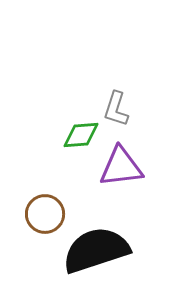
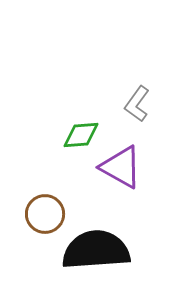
gray L-shape: moved 21 px right, 5 px up; rotated 18 degrees clockwise
purple triangle: rotated 36 degrees clockwise
black semicircle: rotated 14 degrees clockwise
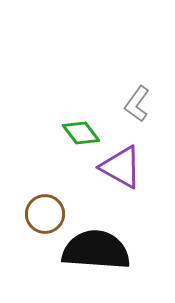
green diamond: moved 2 px up; rotated 57 degrees clockwise
black semicircle: rotated 8 degrees clockwise
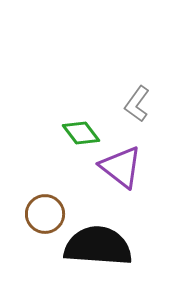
purple triangle: rotated 9 degrees clockwise
black semicircle: moved 2 px right, 4 px up
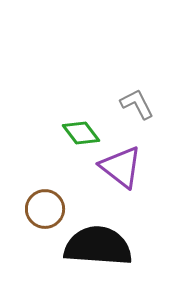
gray L-shape: rotated 117 degrees clockwise
brown circle: moved 5 px up
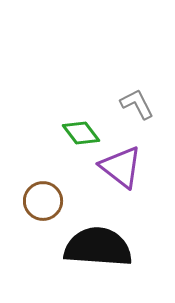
brown circle: moved 2 px left, 8 px up
black semicircle: moved 1 px down
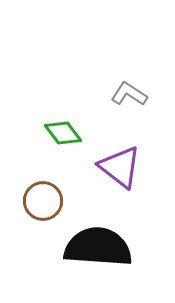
gray L-shape: moved 8 px left, 10 px up; rotated 30 degrees counterclockwise
green diamond: moved 18 px left
purple triangle: moved 1 px left
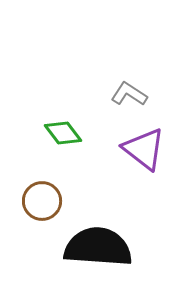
purple triangle: moved 24 px right, 18 px up
brown circle: moved 1 px left
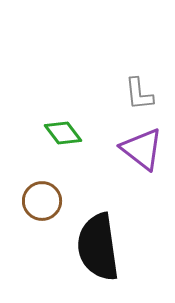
gray L-shape: moved 10 px right; rotated 129 degrees counterclockwise
purple triangle: moved 2 px left
black semicircle: rotated 102 degrees counterclockwise
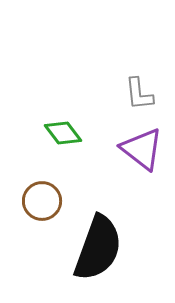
black semicircle: moved 1 px down; rotated 152 degrees counterclockwise
